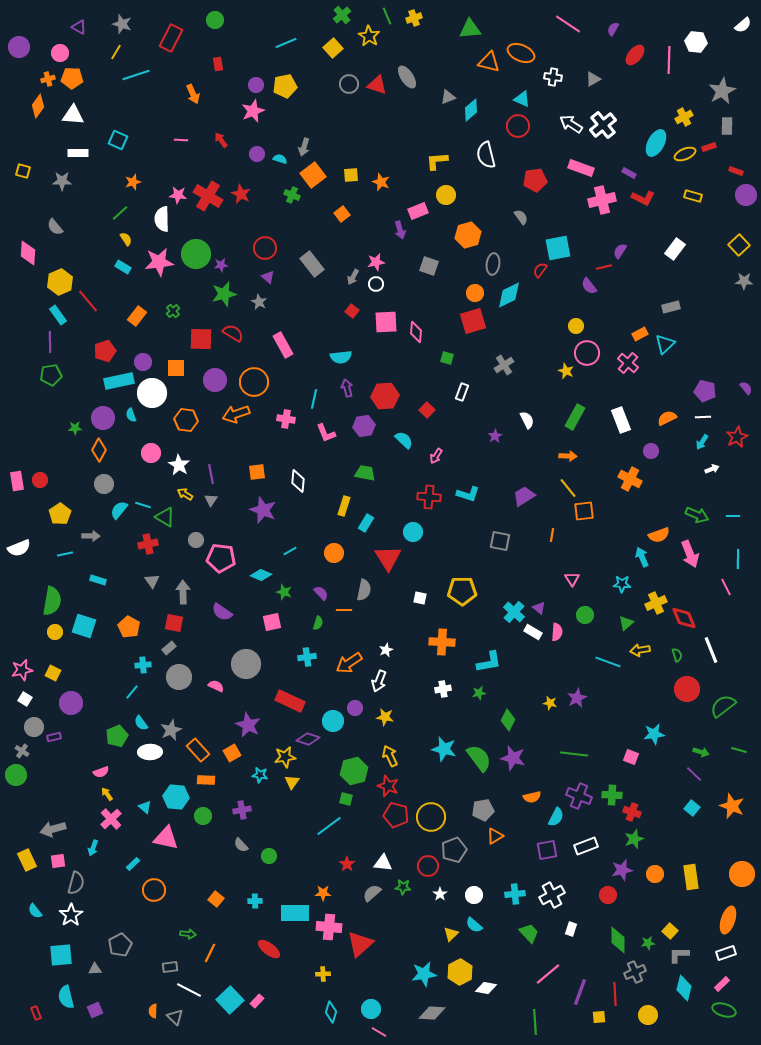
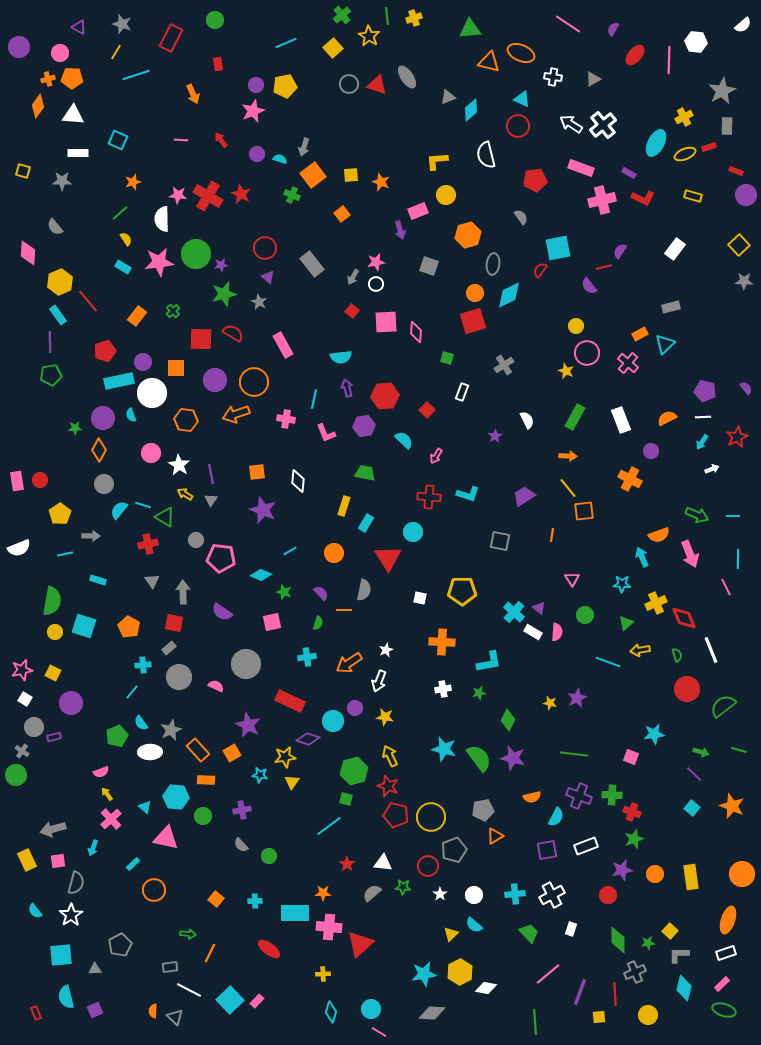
green line at (387, 16): rotated 18 degrees clockwise
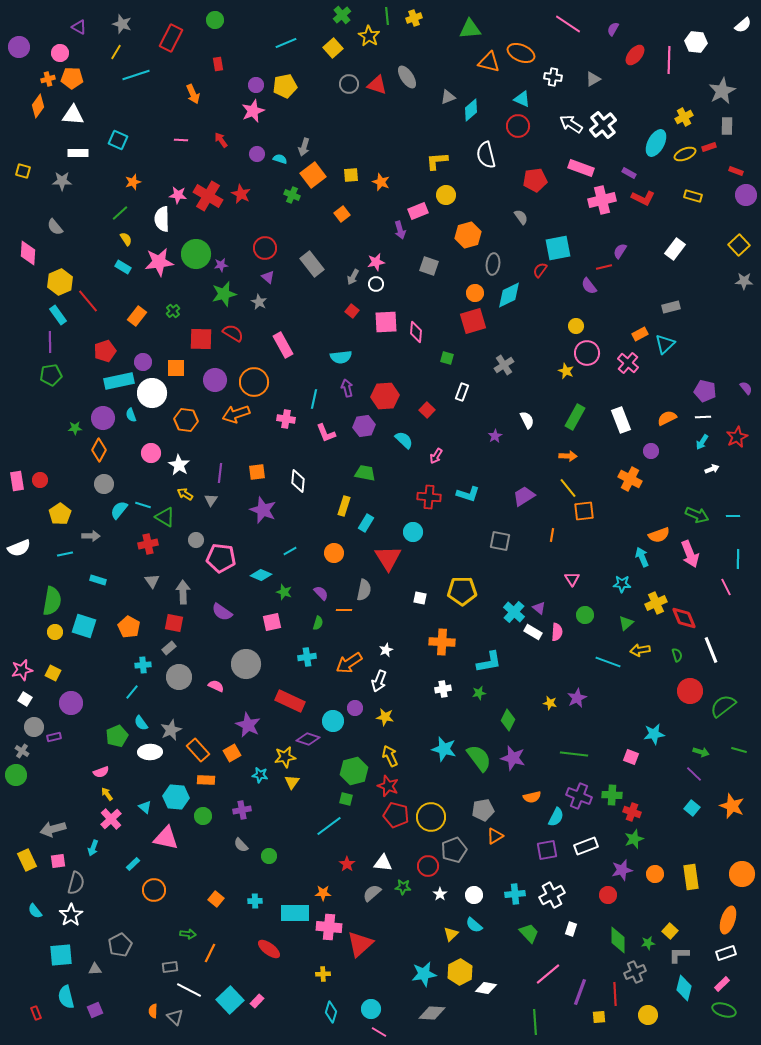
purple line at (211, 474): moved 9 px right, 1 px up; rotated 18 degrees clockwise
red circle at (687, 689): moved 3 px right, 2 px down
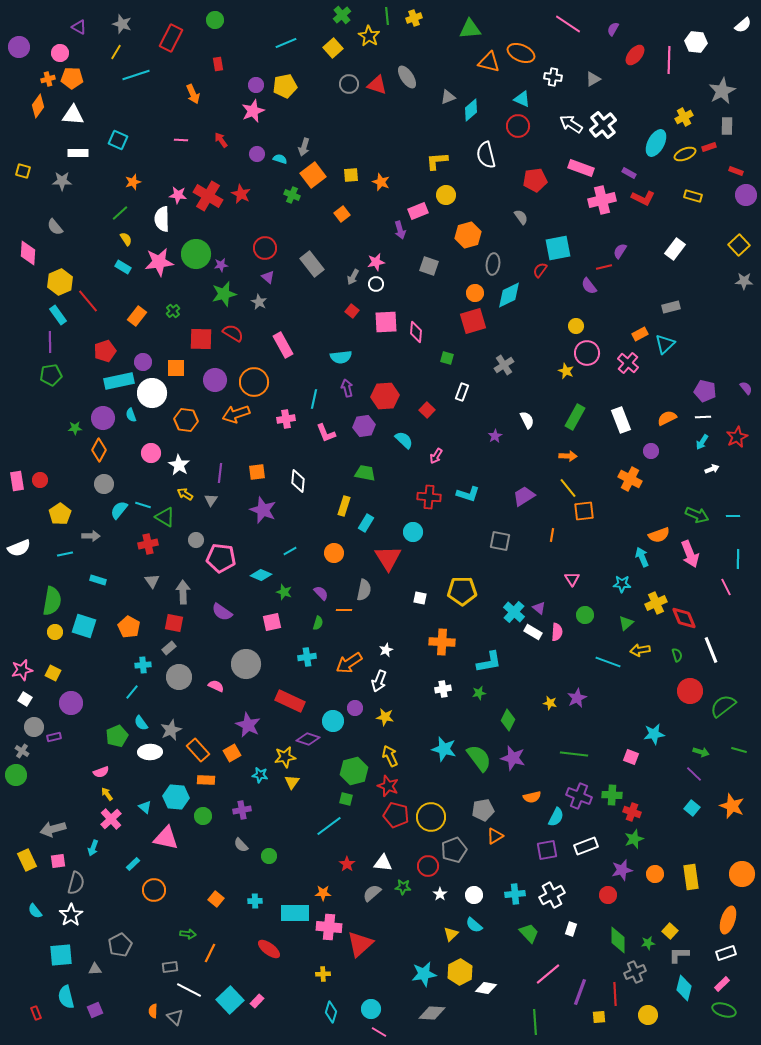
pink cross at (286, 419): rotated 18 degrees counterclockwise
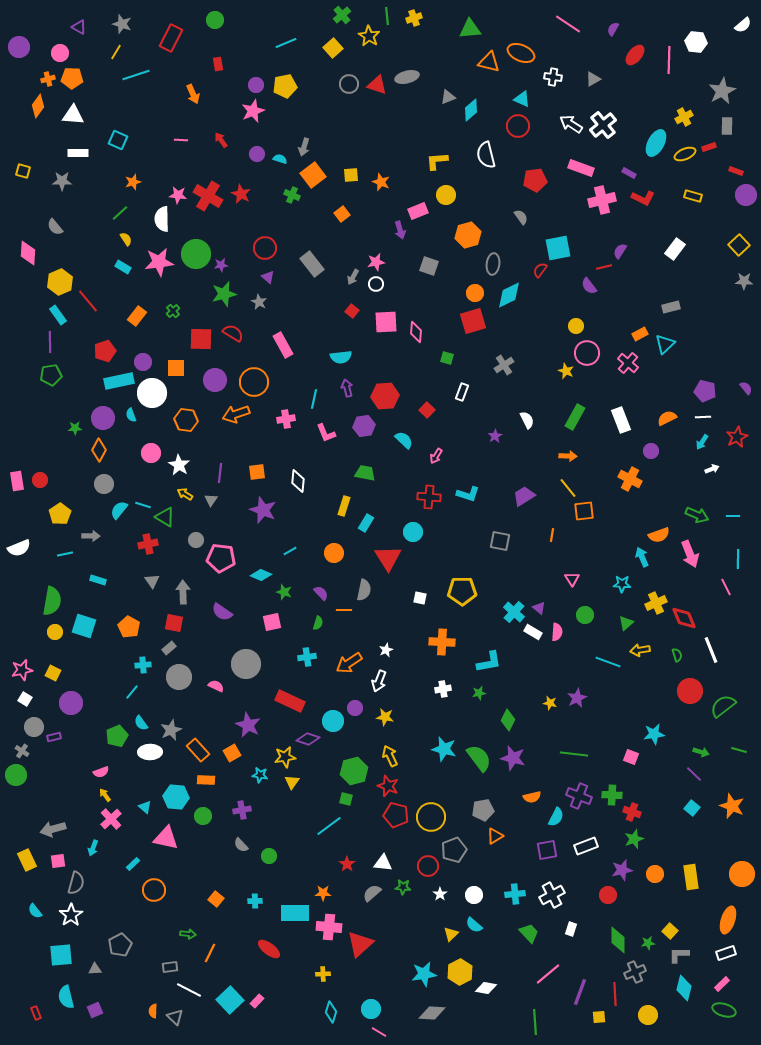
gray ellipse at (407, 77): rotated 70 degrees counterclockwise
yellow arrow at (107, 794): moved 2 px left, 1 px down
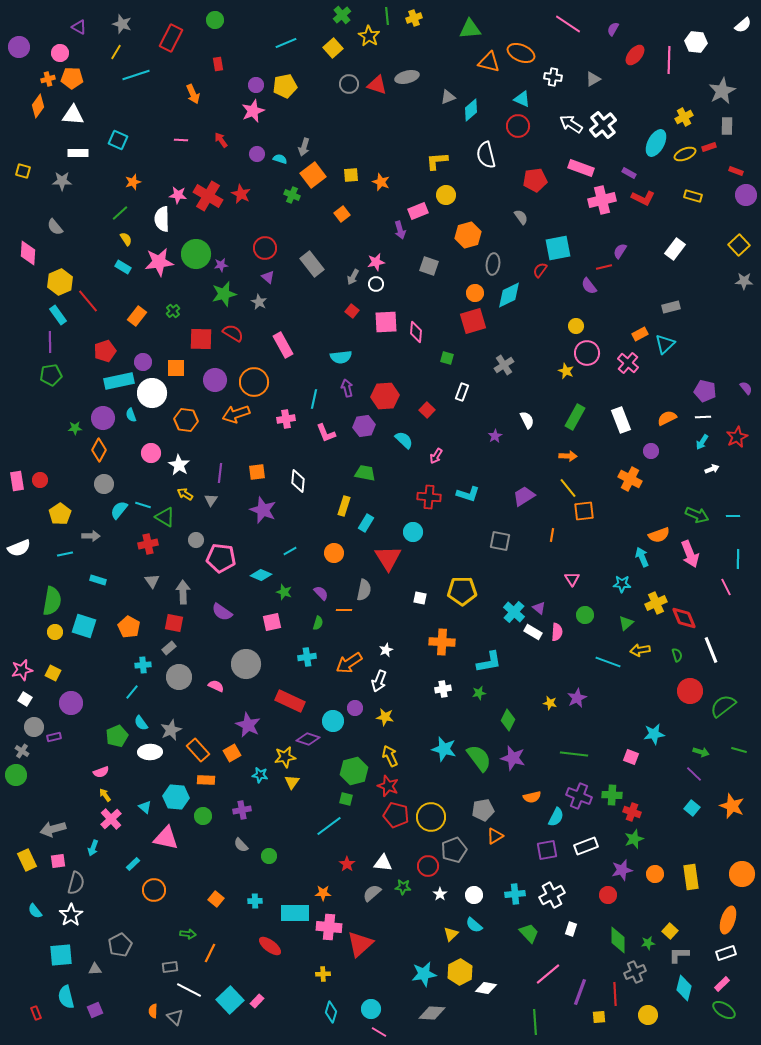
red ellipse at (269, 949): moved 1 px right, 3 px up
green ellipse at (724, 1010): rotated 15 degrees clockwise
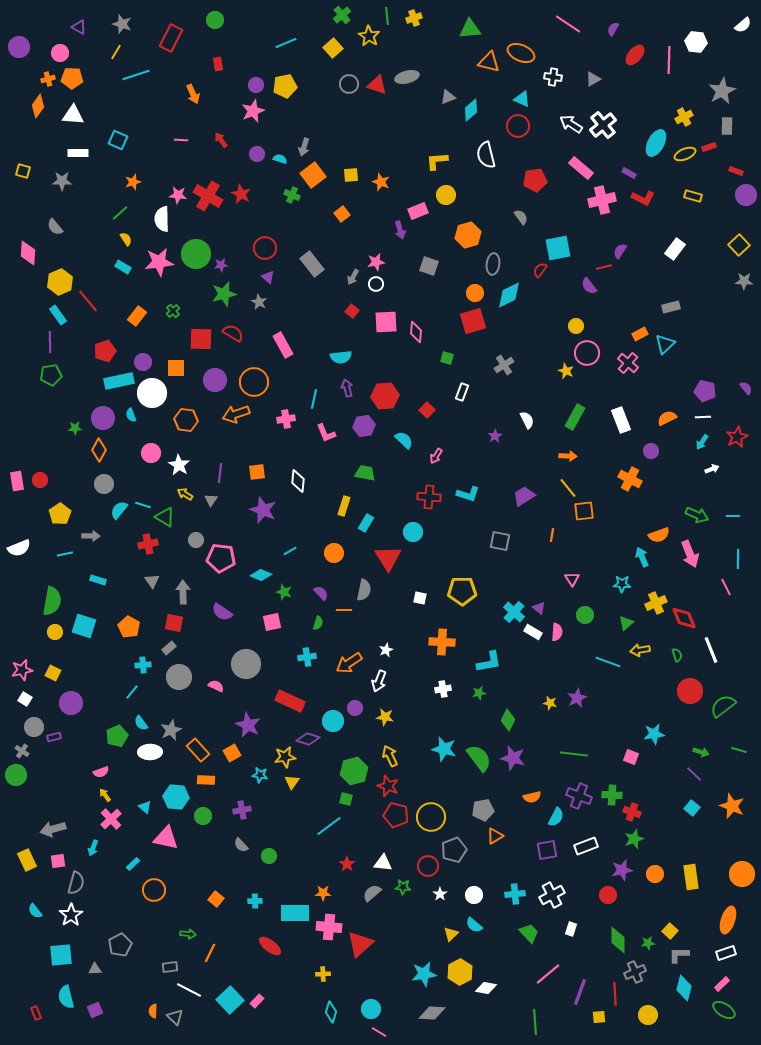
pink rectangle at (581, 168): rotated 20 degrees clockwise
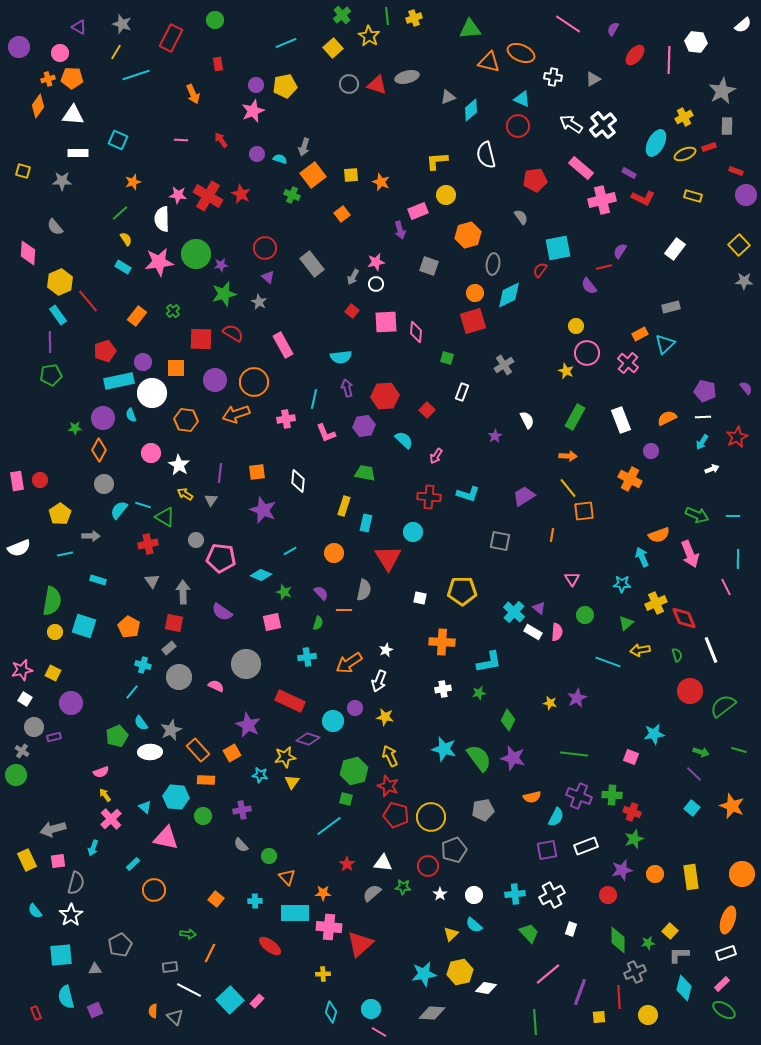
cyan rectangle at (366, 523): rotated 18 degrees counterclockwise
cyan cross at (143, 665): rotated 21 degrees clockwise
orange triangle at (495, 836): moved 208 px left, 41 px down; rotated 42 degrees counterclockwise
yellow hexagon at (460, 972): rotated 15 degrees clockwise
red line at (615, 994): moved 4 px right, 3 px down
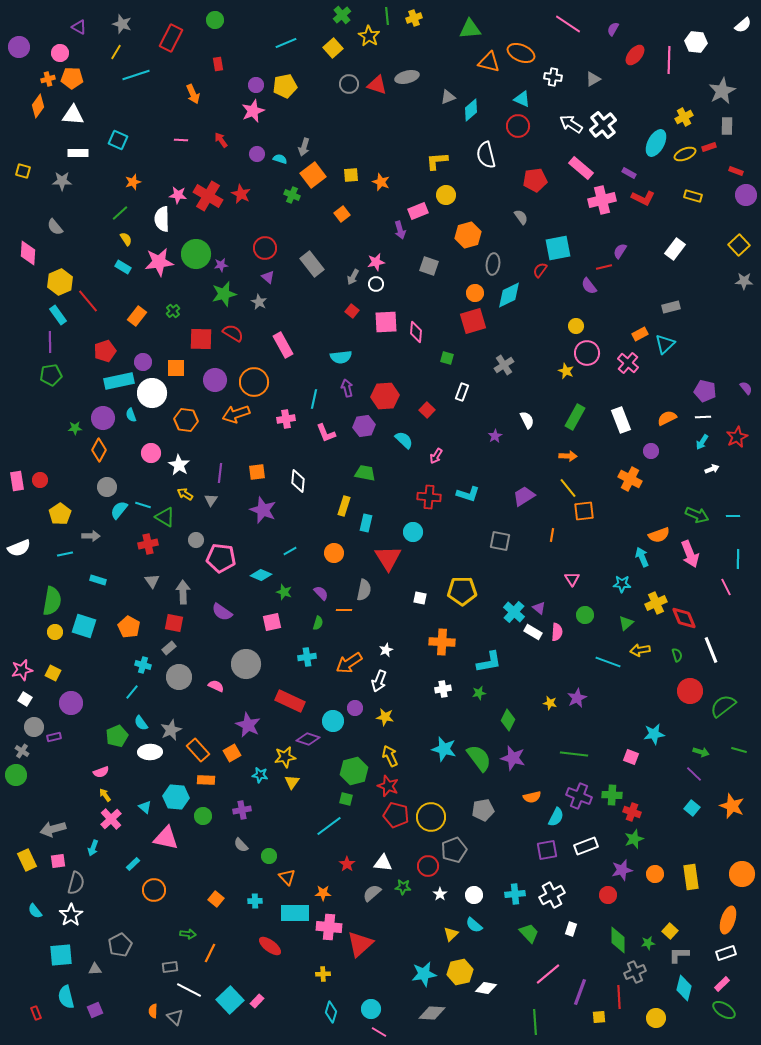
gray circle at (104, 484): moved 3 px right, 3 px down
yellow circle at (648, 1015): moved 8 px right, 3 px down
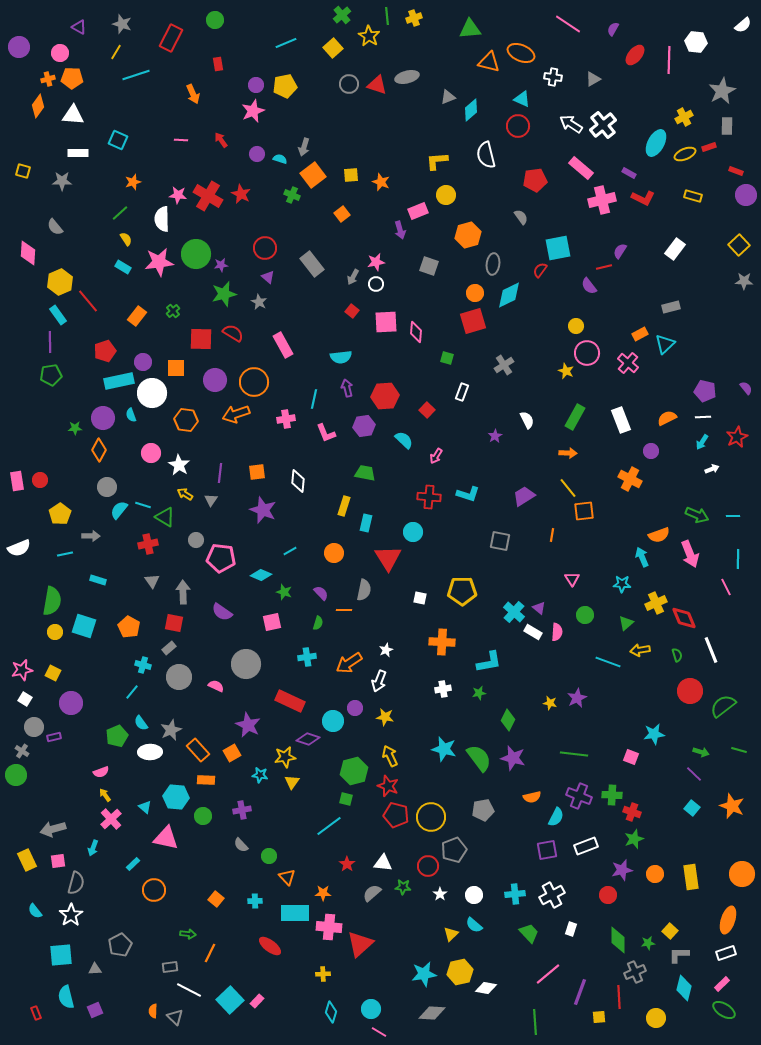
orange arrow at (568, 456): moved 3 px up
